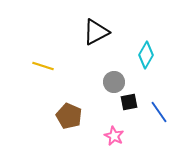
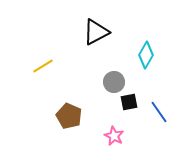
yellow line: rotated 50 degrees counterclockwise
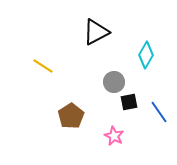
yellow line: rotated 65 degrees clockwise
brown pentagon: moved 2 px right; rotated 15 degrees clockwise
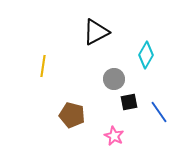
yellow line: rotated 65 degrees clockwise
gray circle: moved 3 px up
brown pentagon: moved 1 px right, 1 px up; rotated 25 degrees counterclockwise
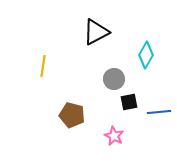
blue line: rotated 60 degrees counterclockwise
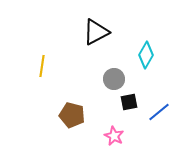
yellow line: moved 1 px left
blue line: rotated 35 degrees counterclockwise
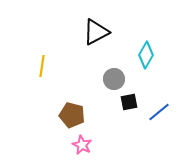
pink star: moved 32 px left, 9 px down
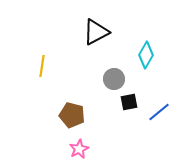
pink star: moved 3 px left, 4 px down; rotated 18 degrees clockwise
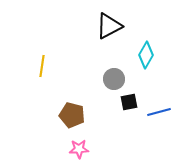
black triangle: moved 13 px right, 6 px up
blue line: rotated 25 degrees clockwise
pink star: rotated 24 degrees clockwise
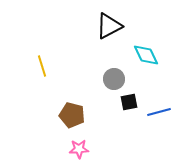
cyan diamond: rotated 56 degrees counterclockwise
yellow line: rotated 25 degrees counterclockwise
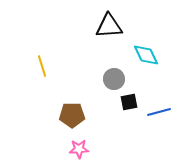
black triangle: rotated 24 degrees clockwise
brown pentagon: rotated 15 degrees counterclockwise
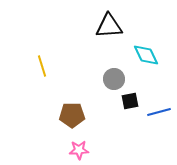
black square: moved 1 px right, 1 px up
pink star: moved 1 px down
